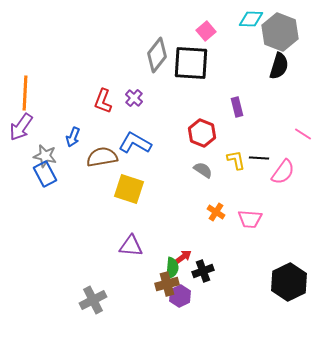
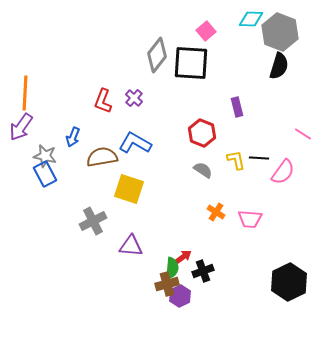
gray cross: moved 79 px up
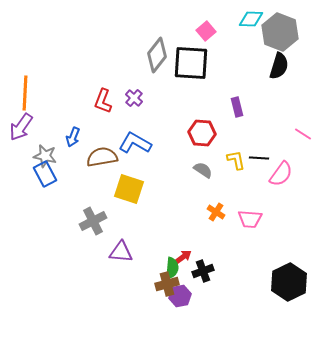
red hexagon: rotated 16 degrees counterclockwise
pink semicircle: moved 2 px left, 2 px down
purple triangle: moved 10 px left, 6 px down
purple hexagon: rotated 15 degrees clockwise
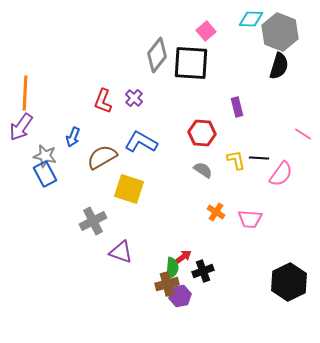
blue L-shape: moved 6 px right, 1 px up
brown semicircle: rotated 20 degrees counterclockwise
purple triangle: rotated 15 degrees clockwise
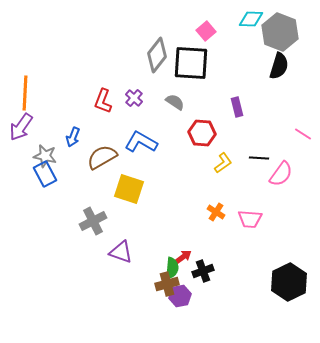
yellow L-shape: moved 13 px left, 3 px down; rotated 65 degrees clockwise
gray semicircle: moved 28 px left, 68 px up
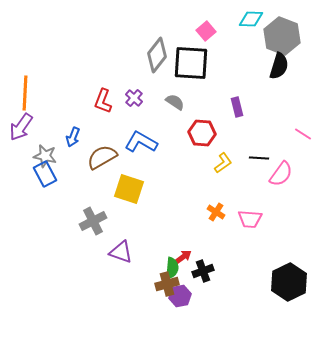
gray hexagon: moved 2 px right, 4 px down
